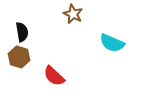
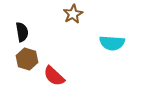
brown star: rotated 18 degrees clockwise
cyan semicircle: rotated 20 degrees counterclockwise
brown hexagon: moved 8 px right, 2 px down
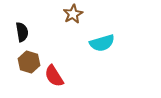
cyan semicircle: moved 10 px left; rotated 20 degrees counterclockwise
brown hexagon: moved 2 px right, 3 px down
red semicircle: rotated 15 degrees clockwise
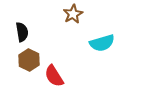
brown hexagon: moved 2 px up; rotated 10 degrees clockwise
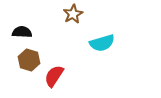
black semicircle: rotated 78 degrees counterclockwise
brown hexagon: rotated 10 degrees counterclockwise
red semicircle: rotated 65 degrees clockwise
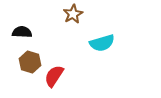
brown hexagon: moved 1 px right, 2 px down
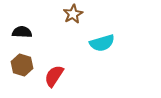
brown hexagon: moved 8 px left, 3 px down
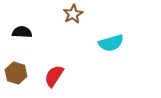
cyan semicircle: moved 9 px right
brown hexagon: moved 6 px left, 8 px down
